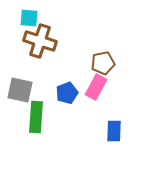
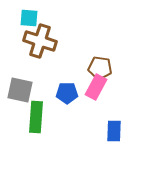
brown pentagon: moved 3 px left, 5 px down; rotated 20 degrees clockwise
blue pentagon: rotated 20 degrees clockwise
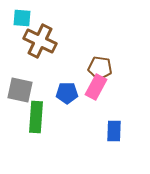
cyan square: moved 7 px left
brown cross: rotated 8 degrees clockwise
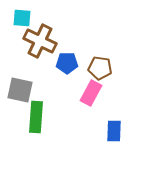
pink rectangle: moved 5 px left, 6 px down
blue pentagon: moved 30 px up
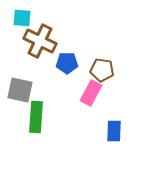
brown pentagon: moved 2 px right, 2 px down
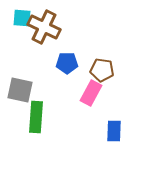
brown cross: moved 4 px right, 14 px up
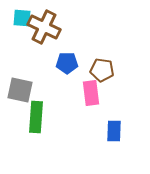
pink rectangle: rotated 35 degrees counterclockwise
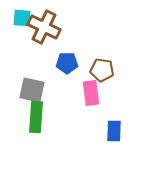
gray square: moved 12 px right
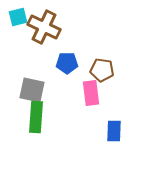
cyan square: moved 4 px left, 1 px up; rotated 18 degrees counterclockwise
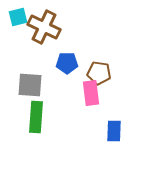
brown pentagon: moved 3 px left, 3 px down
gray square: moved 2 px left, 5 px up; rotated 8 degrees counterclockwise
